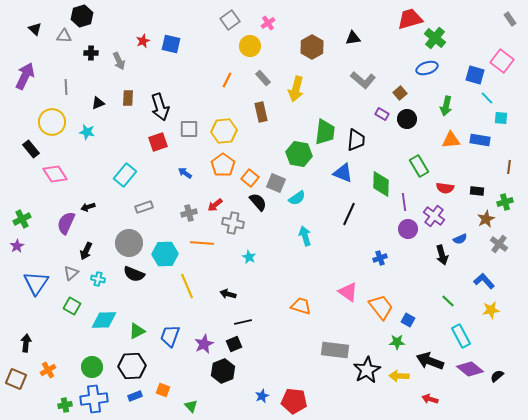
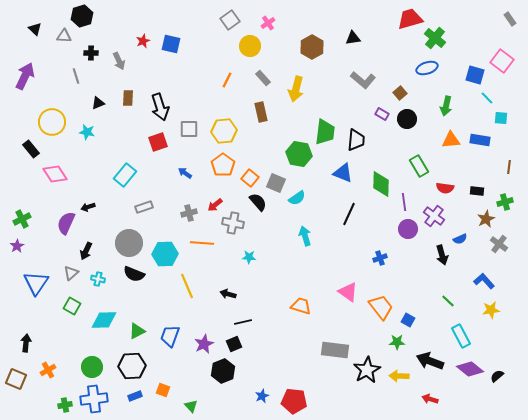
gray line at (66, 87): moved 10 px right, 11 px up; rotated 14 degrees counterclockwise
cyan star at (249, 257): rotated 24 degrees counterclockwise
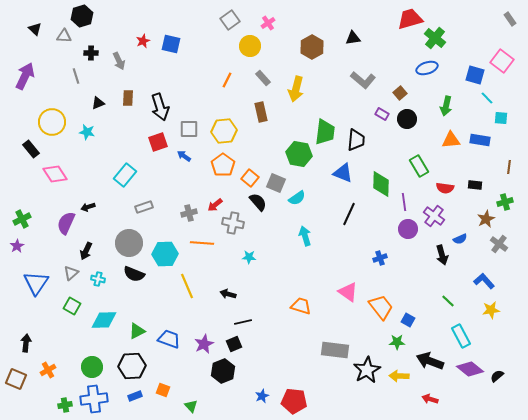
blue arrow at (185, 173): moved 1 px left, 17 px up
black rectangle at (477, 191): moved 2 px left, 6 px up
blue trapezoid at (170, 336): moved 1 px left, 3 px down; rotated 90 degrees clockwise
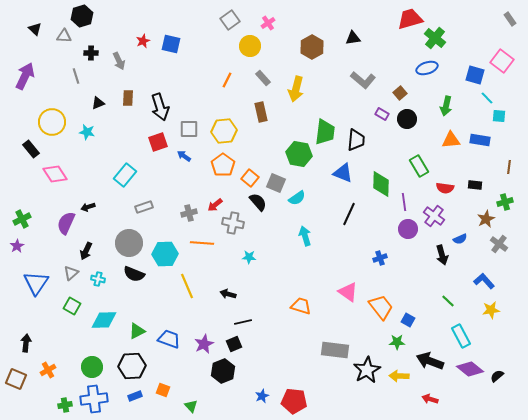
cyan square at (501, 118): moved 2 px left, 2 px up
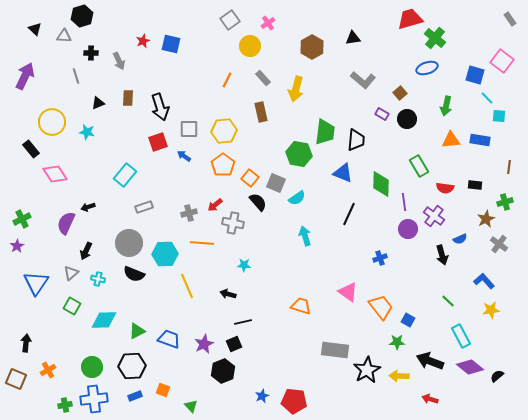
cyan star at (249, 257): moved 5 px left, 8 px down
purple diamond at (470, 369): moved 2 px up
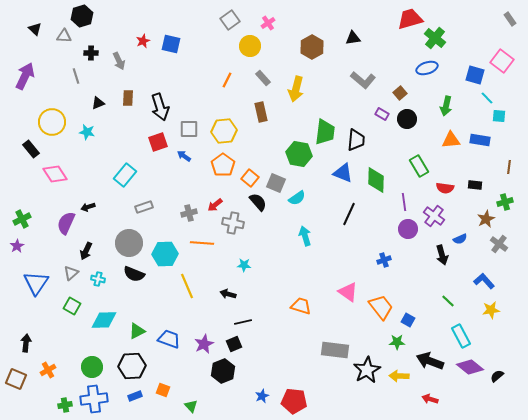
green diamond at (381, 184): moved 5 px left, 4 px up
blue cross at (380, 258): moved 4 px right, 2 px down
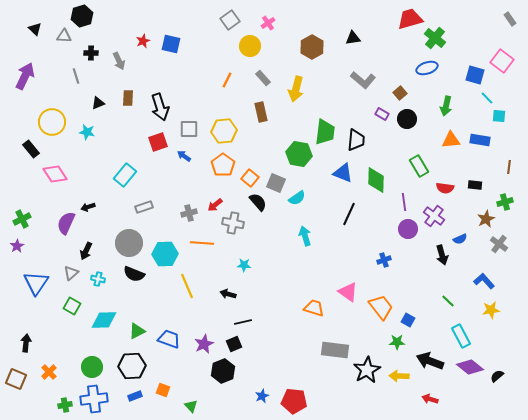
orange trapezoid at (301, 306): moved 13 px right, 2 px down
orange cross at (48, 370): moved 1 px right, 2 px down; rotated 14 degrees counterclockwise
